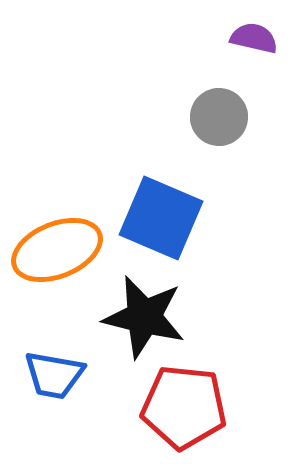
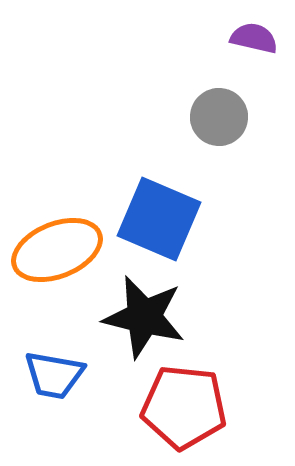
blue square: moved 2 px left, 1 px down
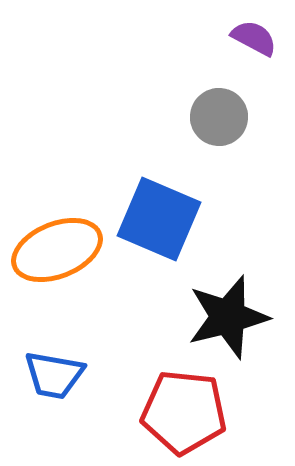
purple semicircle: rotated 15 degrees clockwise
black star: moved 84 px right; rotated 28 degrees counterclockwise
red pentagon: moved 5 px down
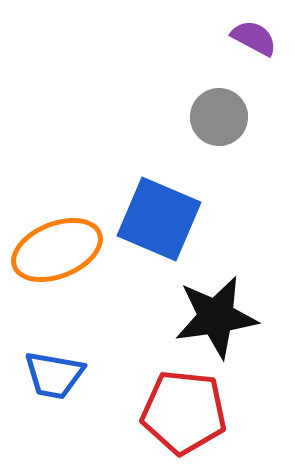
black star: moved 12 px left; rotated 6 degrees clockwise
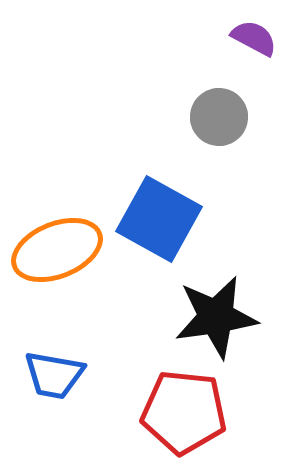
blue square: rotated 6 degrees clockwise
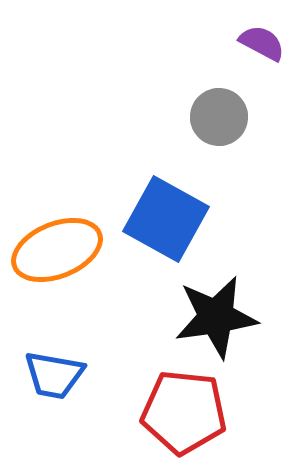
purple semicircle: moved 8 px right, 5 px down
blue square: moved 7 px right
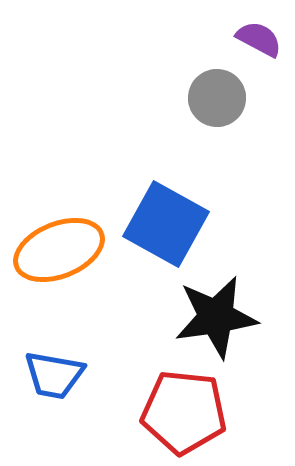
purple semicircle: moved 3 px left, 4 px up
gray circle: moved 2 px left, 19 px up
blue square: moved 5 px down
orange ellipse: moved 2 px right
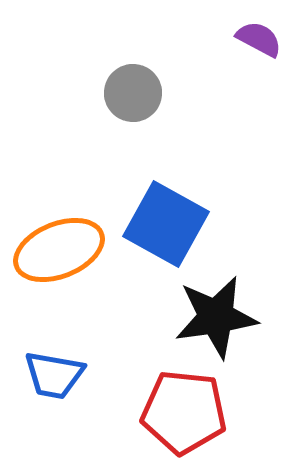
gray circle: moved 84 px left, 5 px up
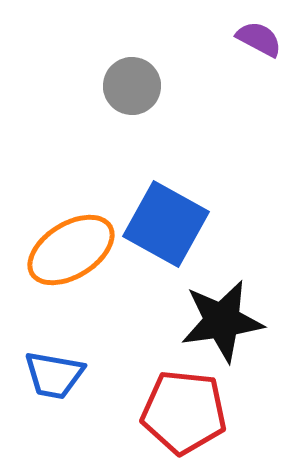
gray circle: moved 1 px left, 7 px up
orange ellipse: moved 12 px right; rotated 10 degrees counterclockwise
black star: moved 6 px right, 4 px down
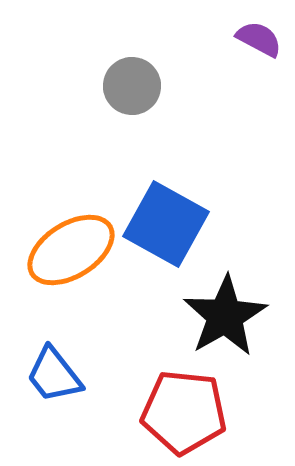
black star: moved 3 px right, 5 px up; rotated 22 degrees counterclockwise
blue trapezoid: rotated 42 degrees clockwise
